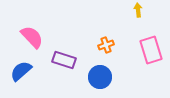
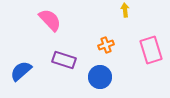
yellow arrow: moved 13 px left
pink semicircle: moved 18 px right, 17 px up
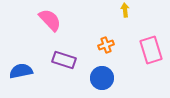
blue semicircle: rotated 30 degrees clockwise
blue circle: moved 2 px right, 1 px down
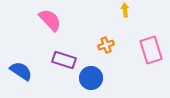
blue semicircle: rotated 45 degrees clockwise
blue circle: moved 11 px left
